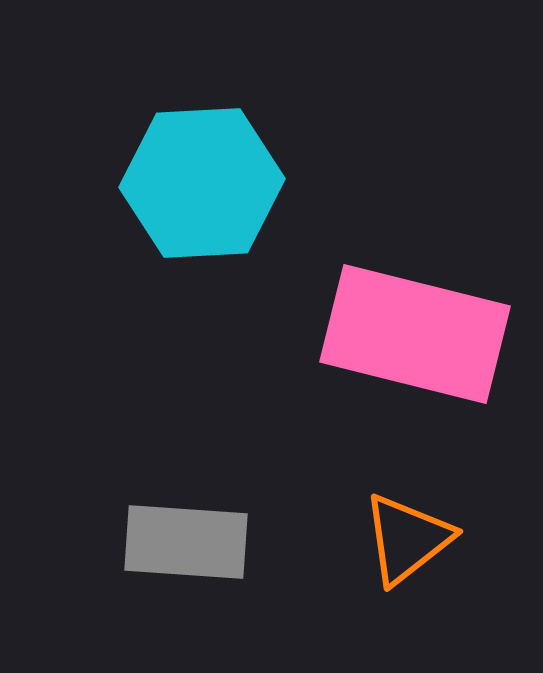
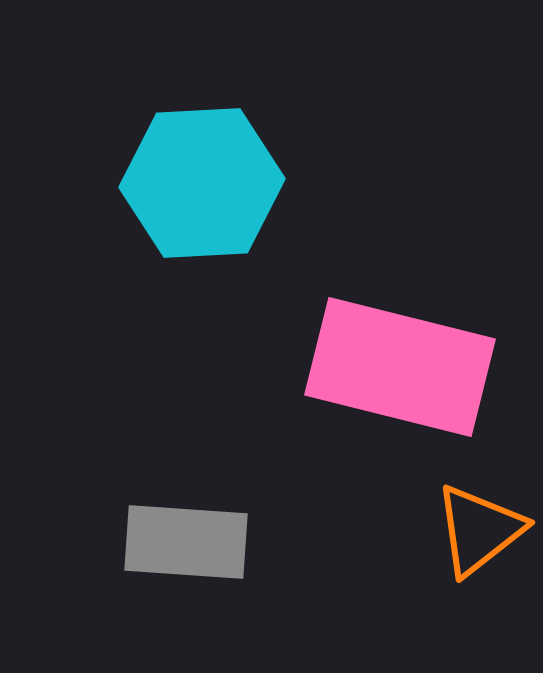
pink rectangle: moved 15 px left, 33 px down
orange triangle: moved 72 px right, 9 px up
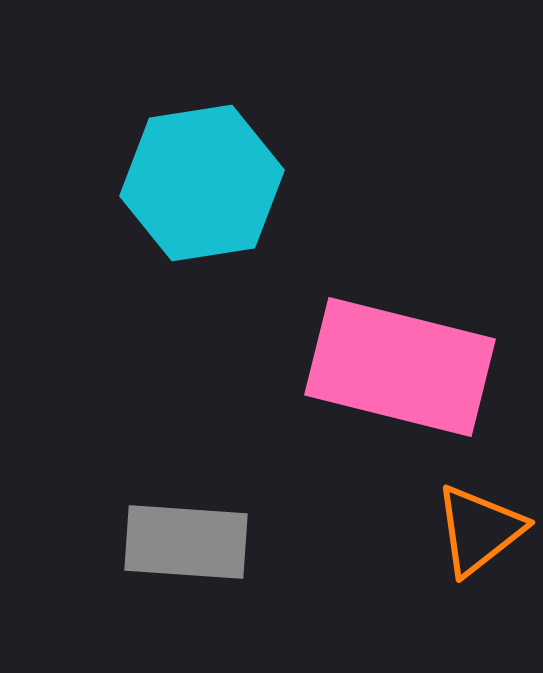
cyan hexagon: rotated 6 degrees counterclockwise
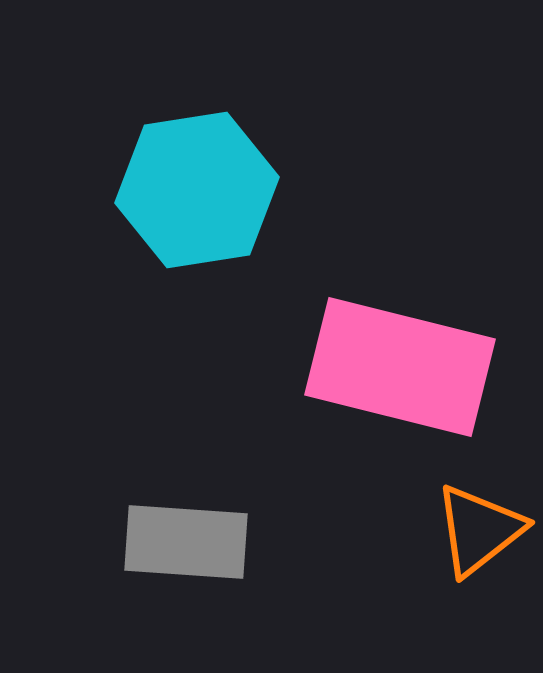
cyan hexagon: moved 5 px left, 7 px down
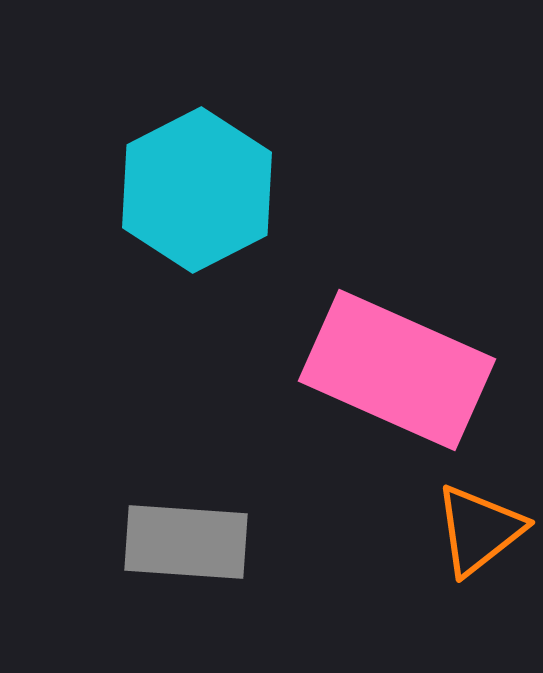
cyan hexagon: rotated 18 degrees counterclockwise
pink rectangle: moved 3 px left, 3 px down; rotated 10 degrees clockwise
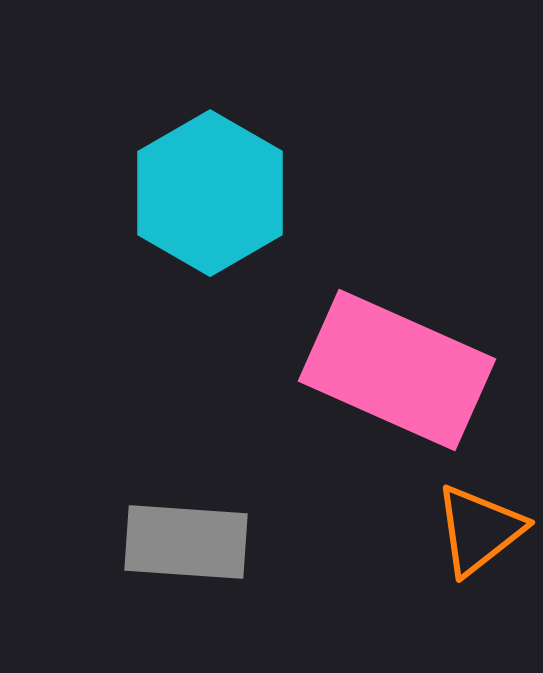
cyan hexagon: moved 13 px right, 3 px down; rotated 3 degrees counterclockwise
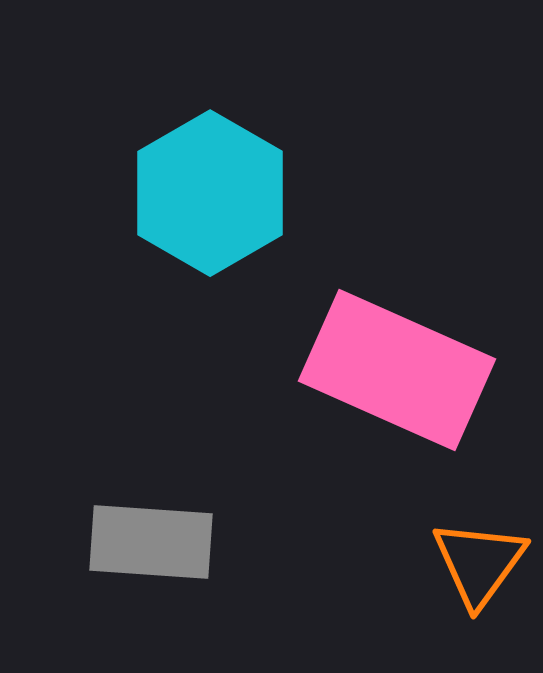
orange triangle: moved 33 px down; rotated 16 degrees counterclockwise
gray rectangle: moved 35 px left
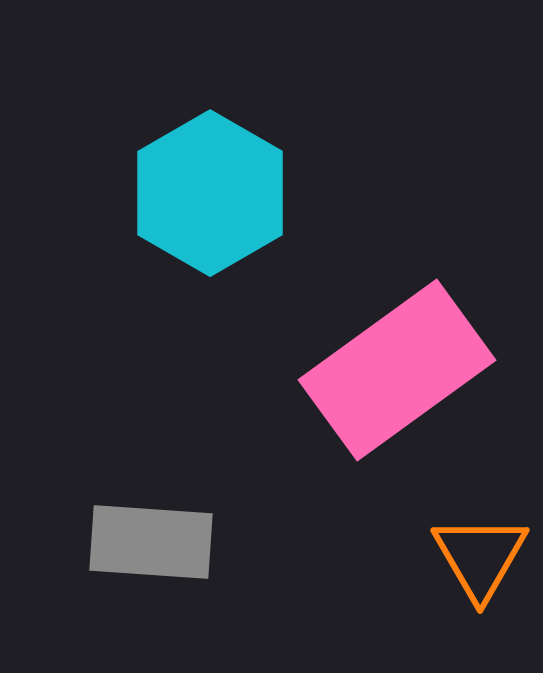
pink rectangle: rotated 60 degrees counterclockwise
orange triangle: moved 1 px right, 6 px up; rotated 6 degrees counterclockwise
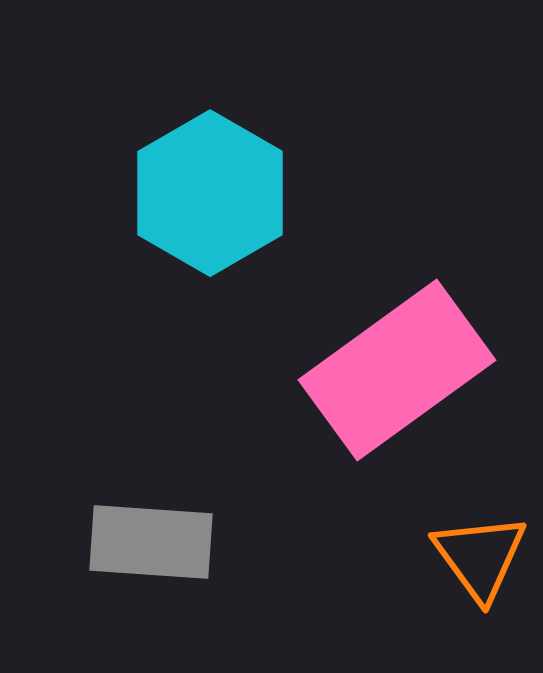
orange triangle: rotated 6 degrees counterclockwise
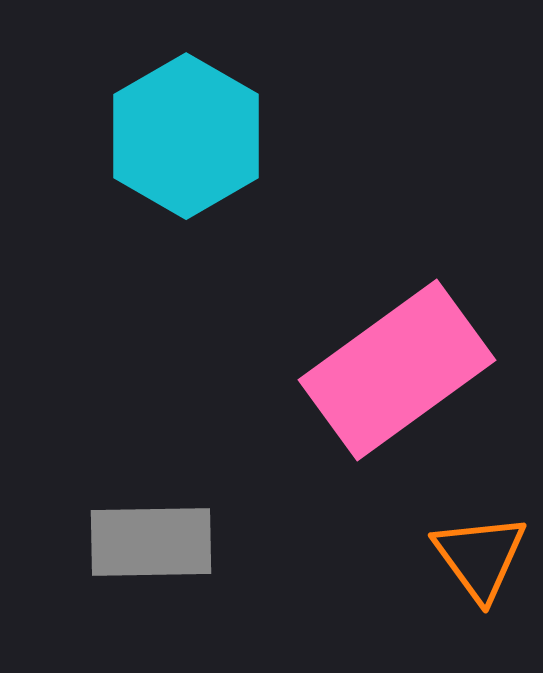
cyan hexagon: moved 24 px left, 57 px up
gray rectangle: rotated 5 degrees counterclockwise
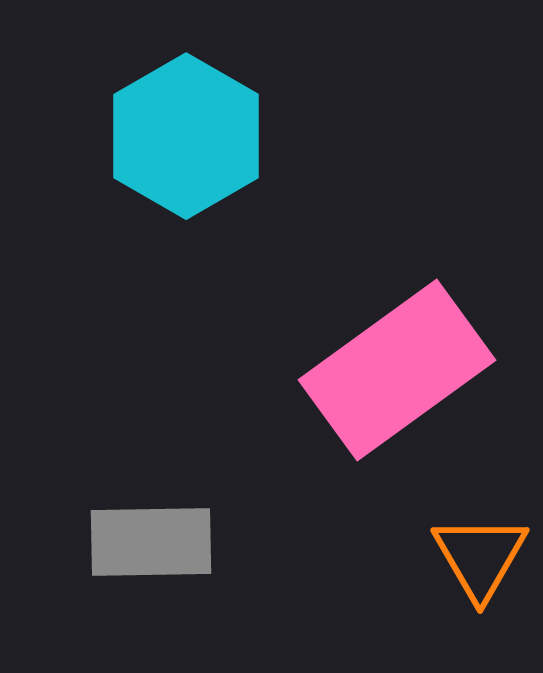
orange triangle: rotated 6 degrees clockwise
